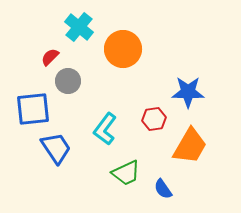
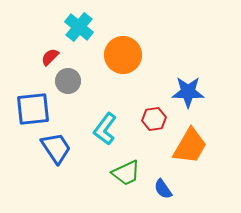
orange circle: moved 6 px down
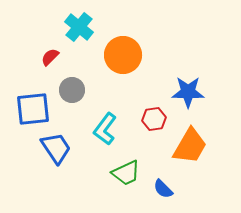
gray circle: moved 4 px right, 9 px down
blue semicircle: rotated 10 degrees counterclockwise
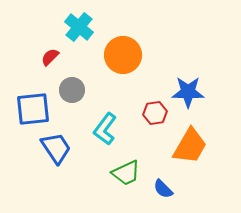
red hexagon: moved 1 px right, 6 px up
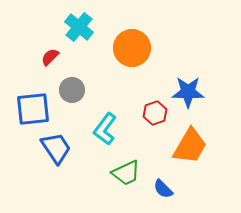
orange circle: moved 9 px right, 7 px up
red hexagon: rotated 10 degrees counterclockwise
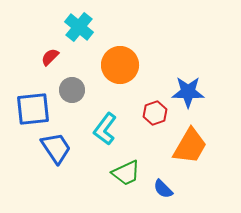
orange circle: moved 12 px left, 17 px down
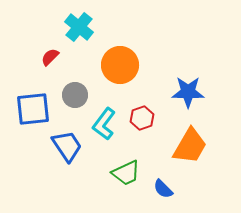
gray circle: moved 3 px right, 5 px down
red hexagon: moved 13 px left, 5 px down
cyan L-shape: moved 1 px left, 5 px up
blue trapezoid: moved 11 px right, 2 px up
